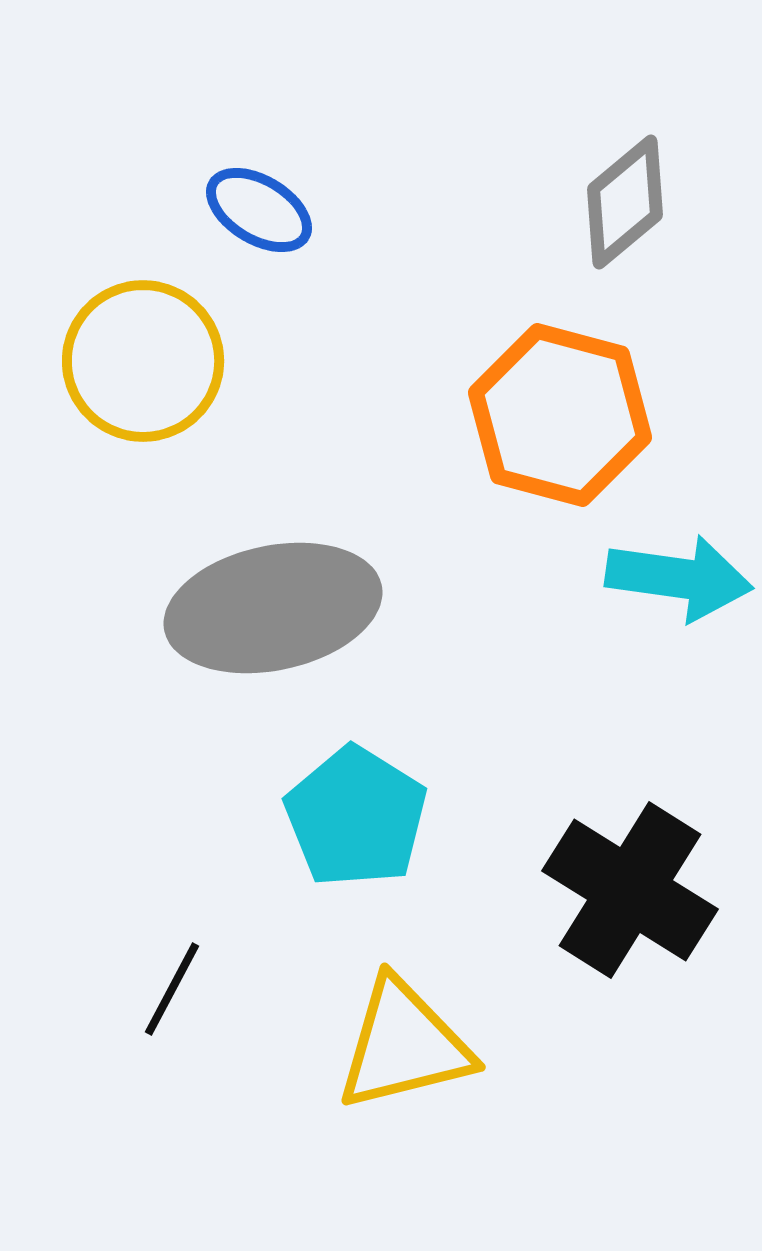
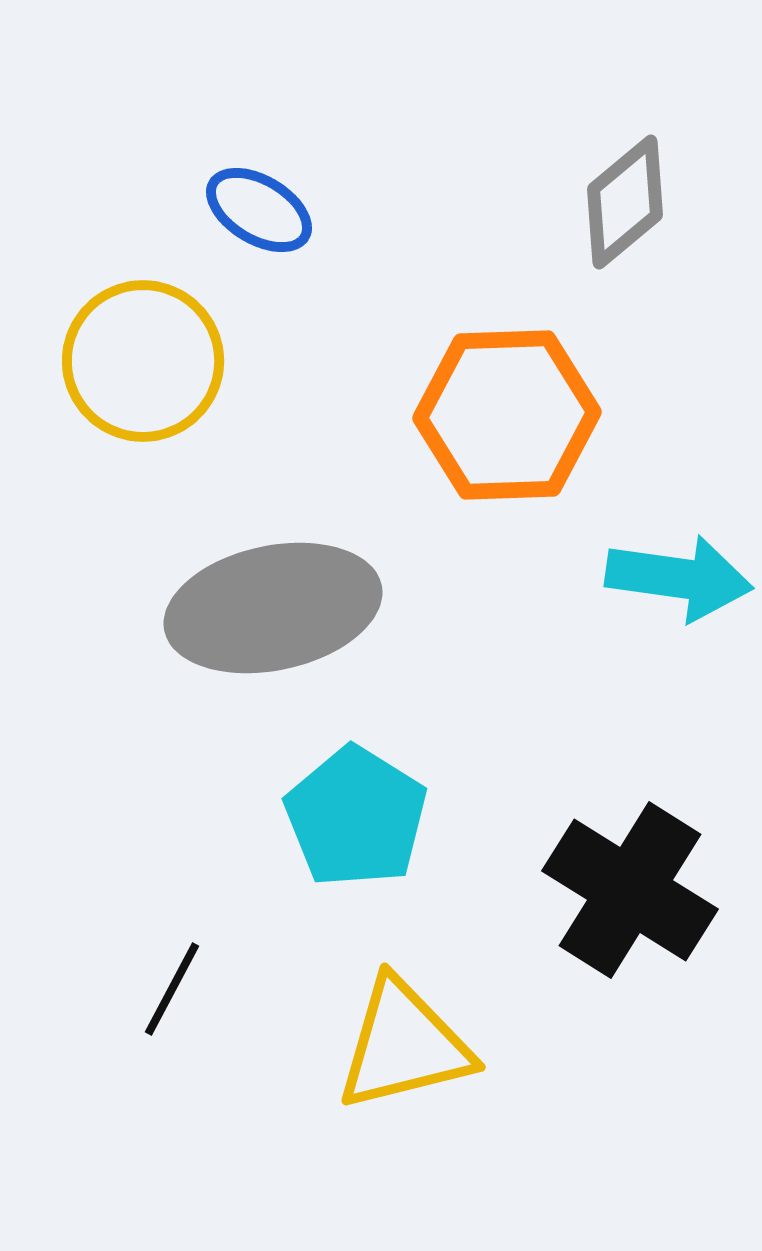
orange hexagon: moved 53 px left; rotated 17 degrees counterclockwise
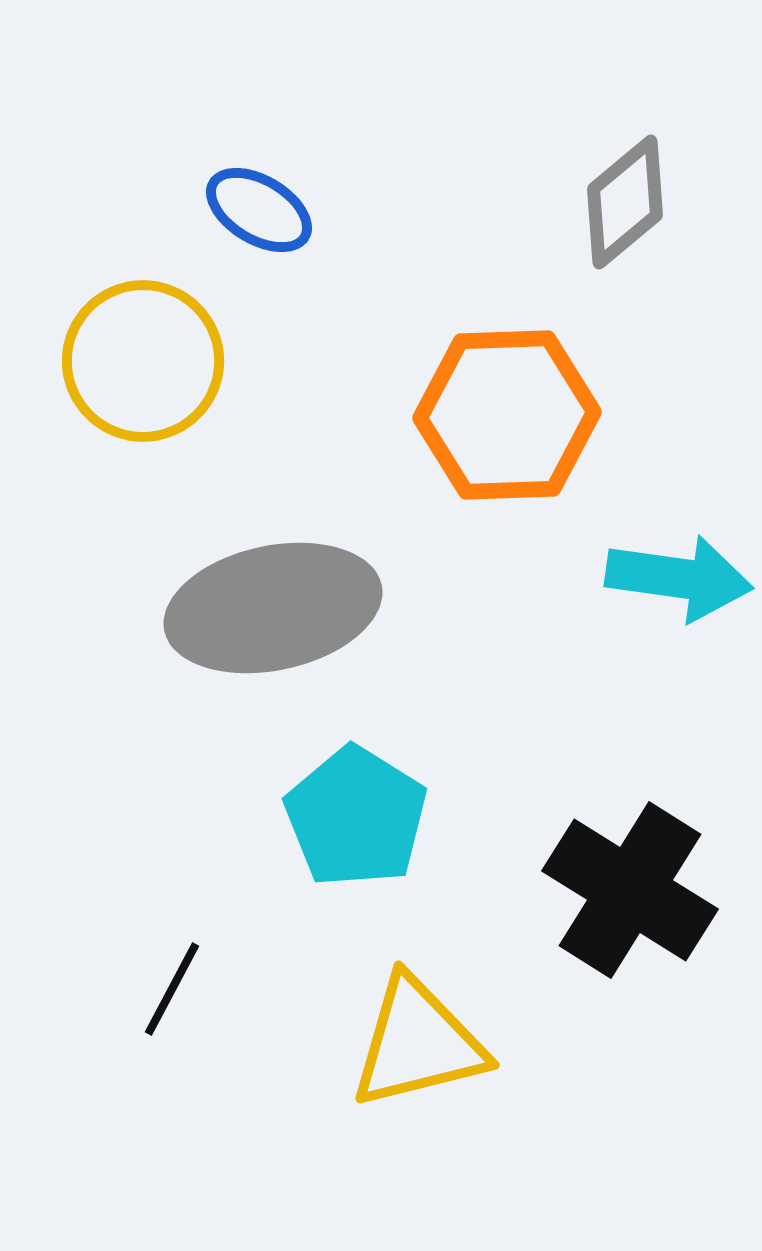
yellow triangle: moved 14 px right, 2 px up
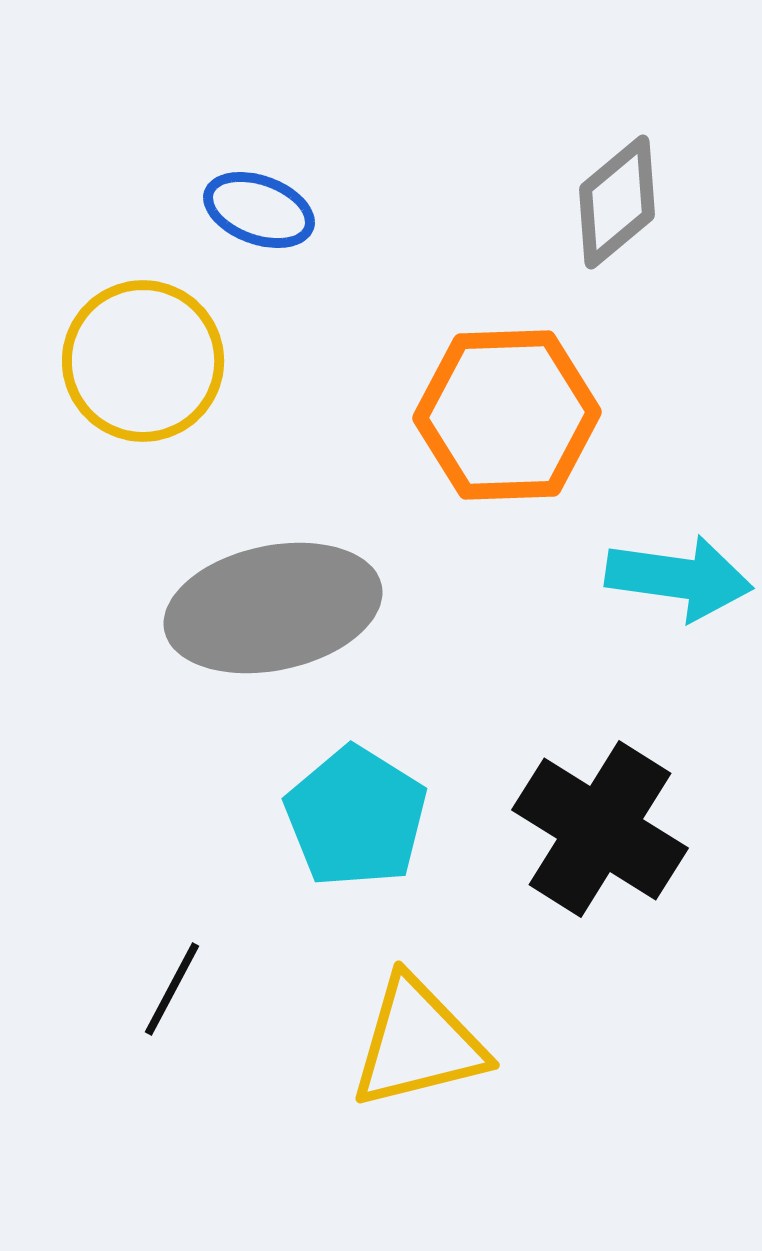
gray diamond: moved 8 px left
blue ellipse: rotated 11 degrees counterclockwise
black cross: moved 30 px left, 61 px up
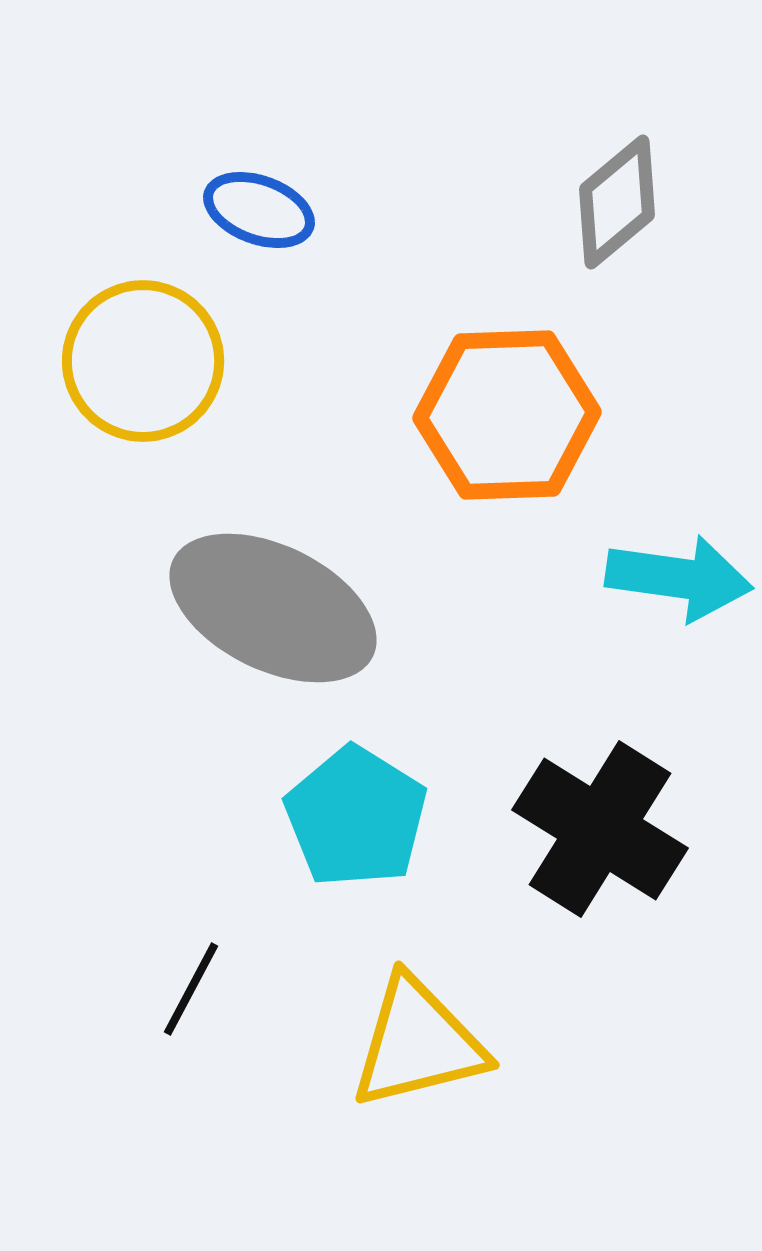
gray ellipse: rotated 38 degrees clockwise
black line: moved 19 px right
